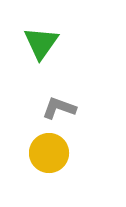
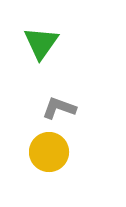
yellow circle: moved 1 px up
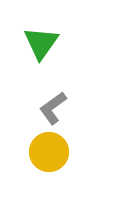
gray L-shape: moved 6 px left; rotated 56 degrees counterclockwise
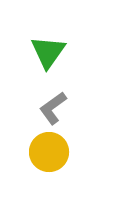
green triangle: moved 7 px right, 9 px down
